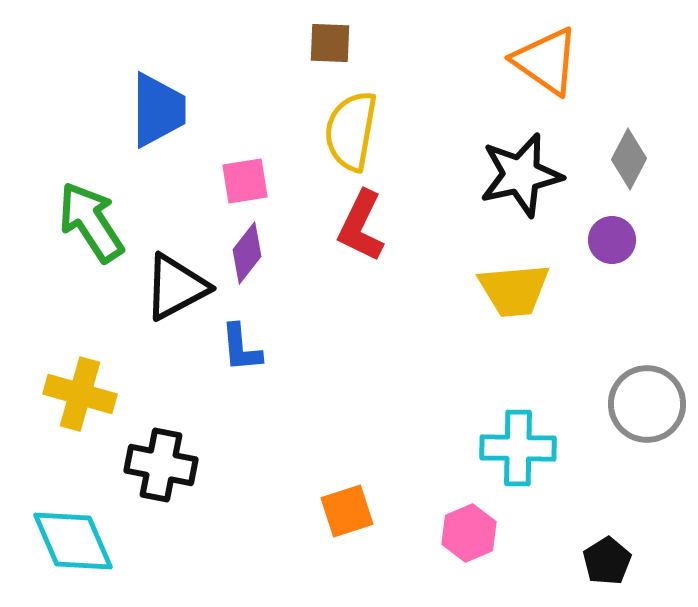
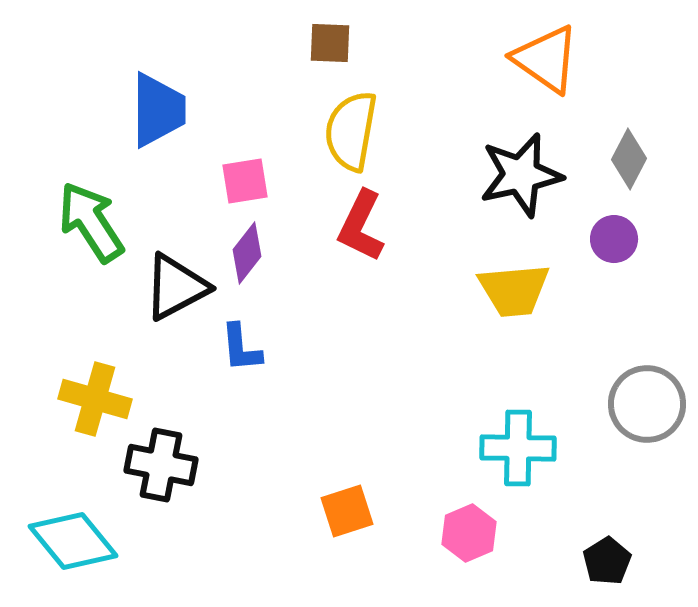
orange triangle: moved 2 px up
purple circle: moved 2 px right, 1 px up
yellow cross: moved 15 px right, 5 px down
cyan diamond: rotated 16 degrees counterclockwise
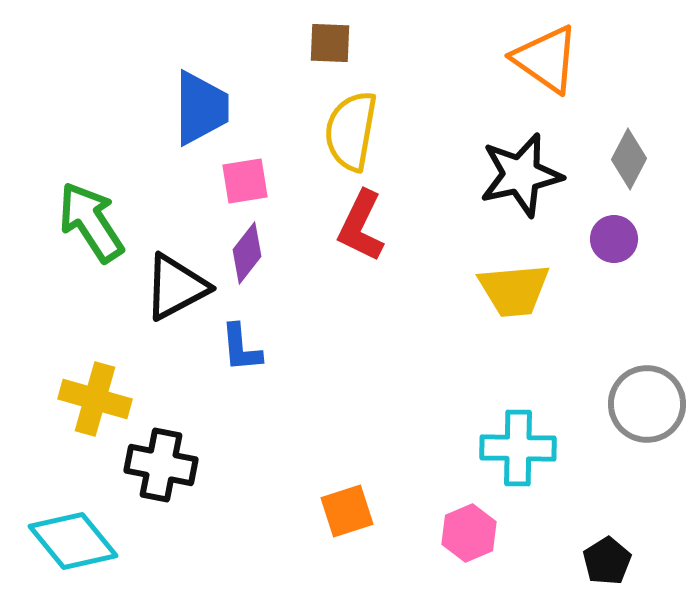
blue trapezoid: moved 43 px right, 2 px up
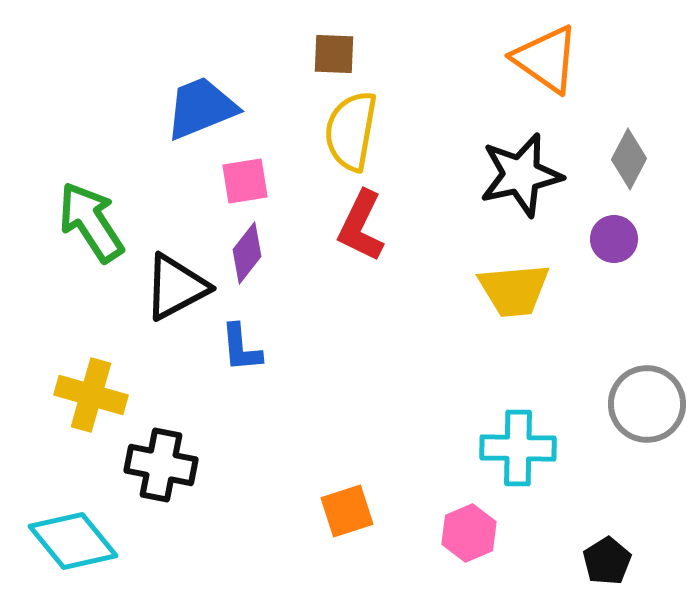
brown square: moved 4 px right, 11 px down
blue trapezoid: rotated 112 degrees counterclockwise
yellow cross: moved 4 px left, 4 px up
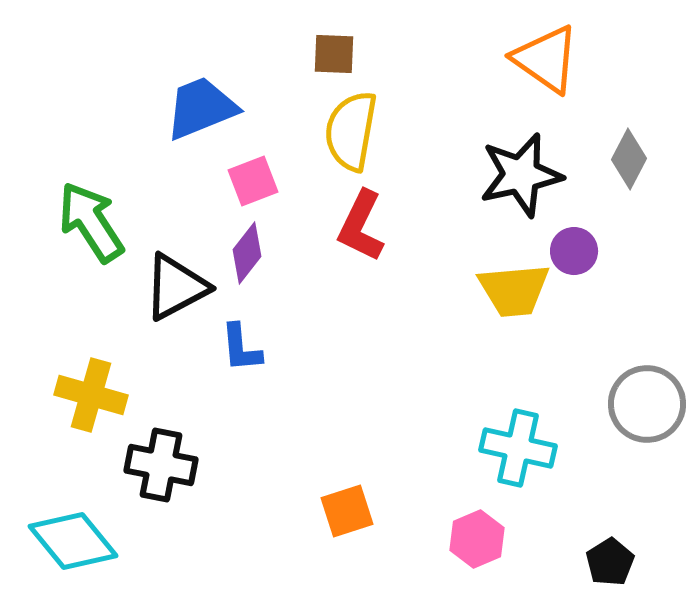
pink square: moved 8 px right; rotated 12 degrees counterclockwise
purple circle: moved 40 px left, 12 px down
cyan cross: rotated 12 degrees clockwise
pink hexagon: moved 8 px right, 6 px down
black pentagon: moved 3 px right, 1 px down
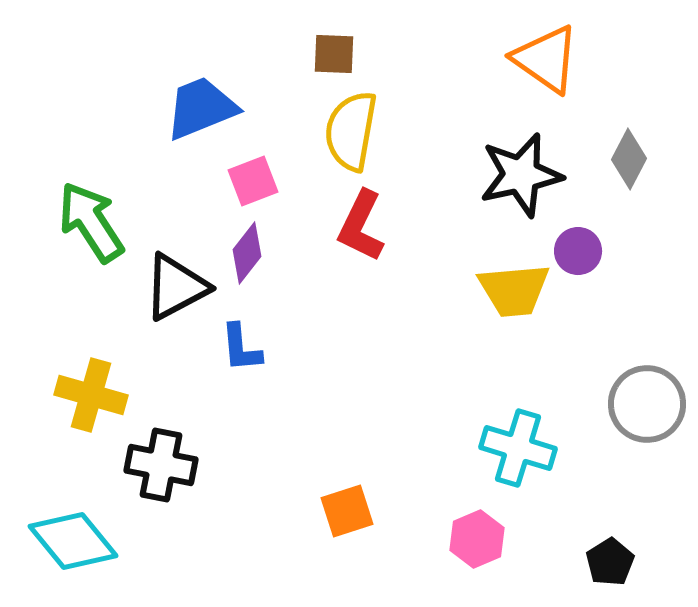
purple circle: moved 4 px right
cyan cross: rotated 4 degrees clockwise
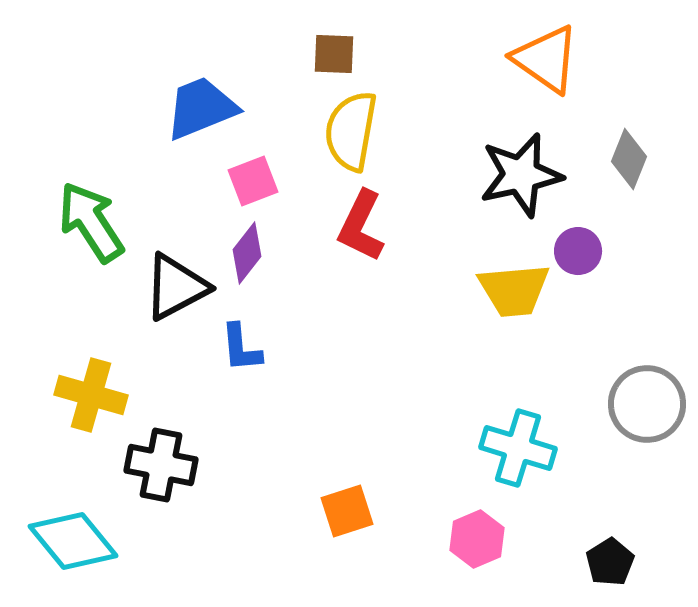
gray diamond: rotated 6 degrees counterclockwise
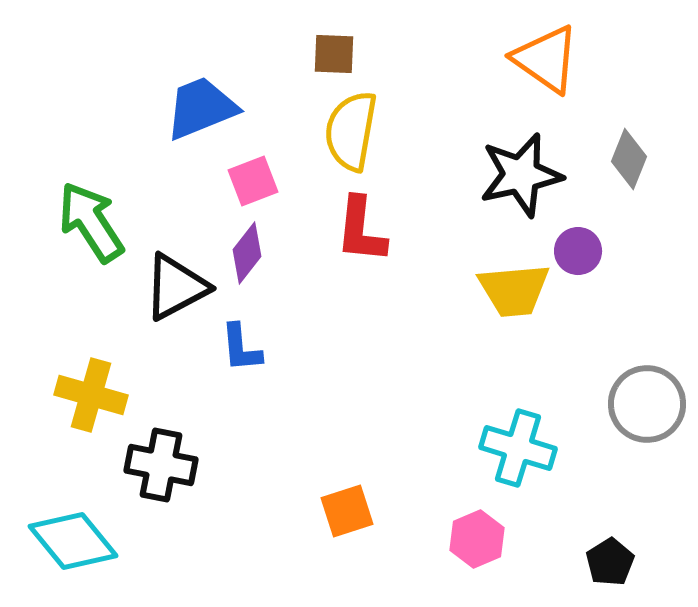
red L-shape: moved 4 px down; rotated 20 degrees counterclockwise
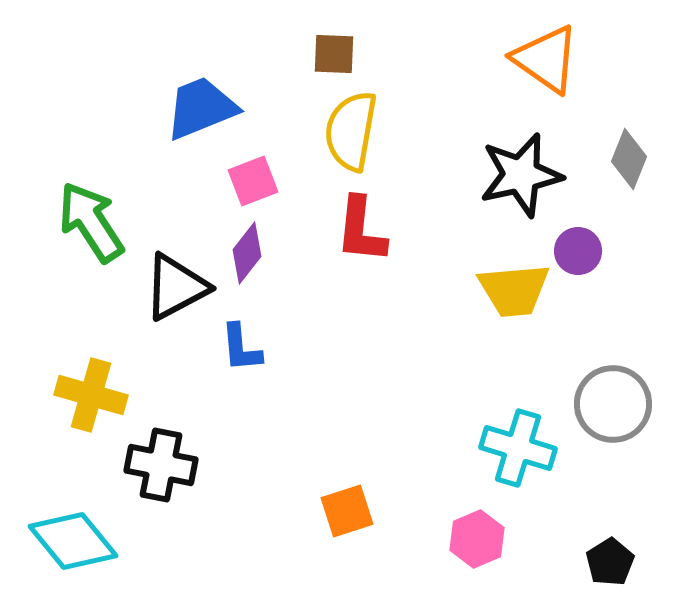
gray circle: moved 34 px left
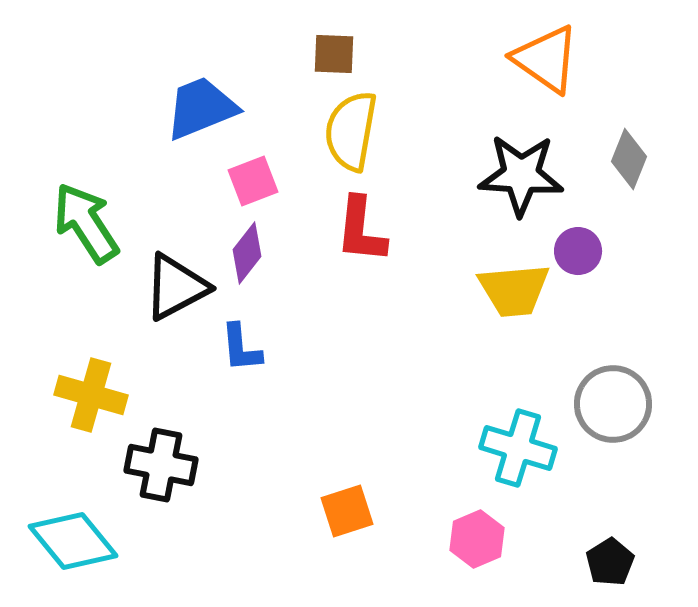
black star: rotated 16 degrees clockwise
green arrow: moved 5 px left, 1 px down
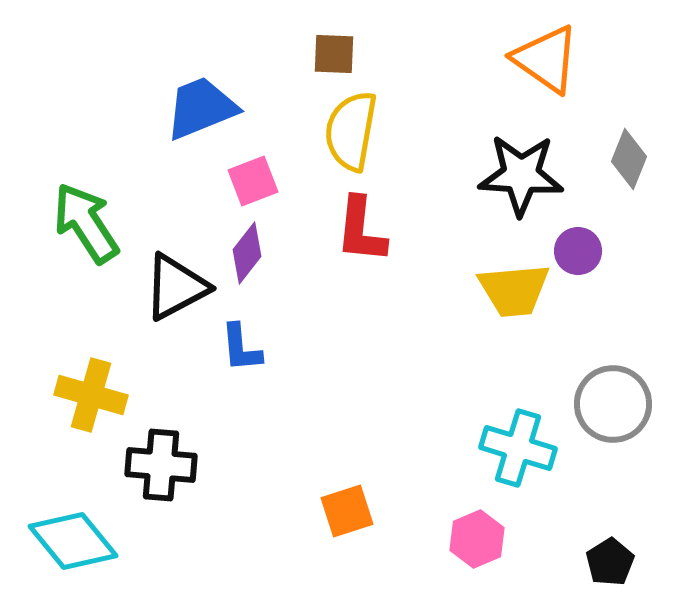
black cross: rotated 6 degrees counterclockwise
